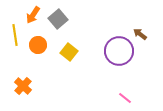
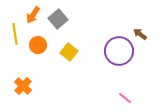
yellow line: moved 1 px up
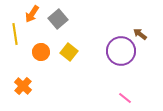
orange arrow: moved 1 px left, 1 px up
orange circle: moved 3 px right, 7 px down
purple circle: moved 2 px right
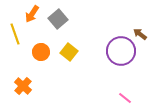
yellow line: rotated 10 degrees counterclockwise
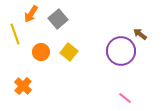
orange arrow: moved 1 px left
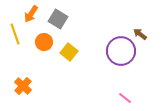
gray square: rotated 18 degrees counterclockwise
orange circle: moved 3 px right, 10 px up
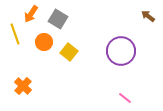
brown arrow: moved 8 px right, 18 px up
